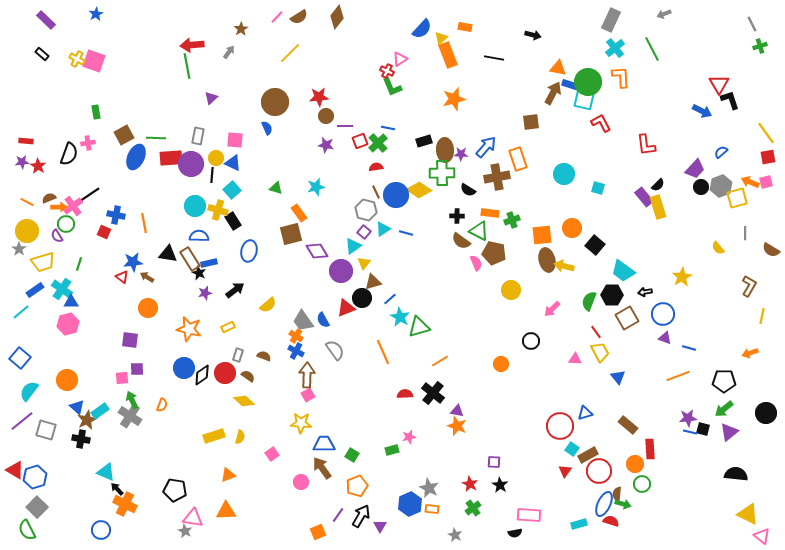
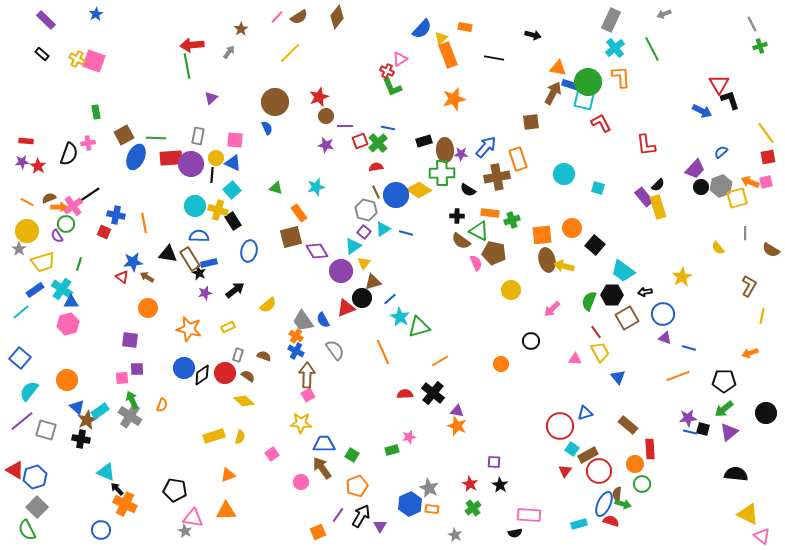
red star at (319, 97): rotated 18 degrees counterclockwise
brown square at (291, 234): moved 3 px down
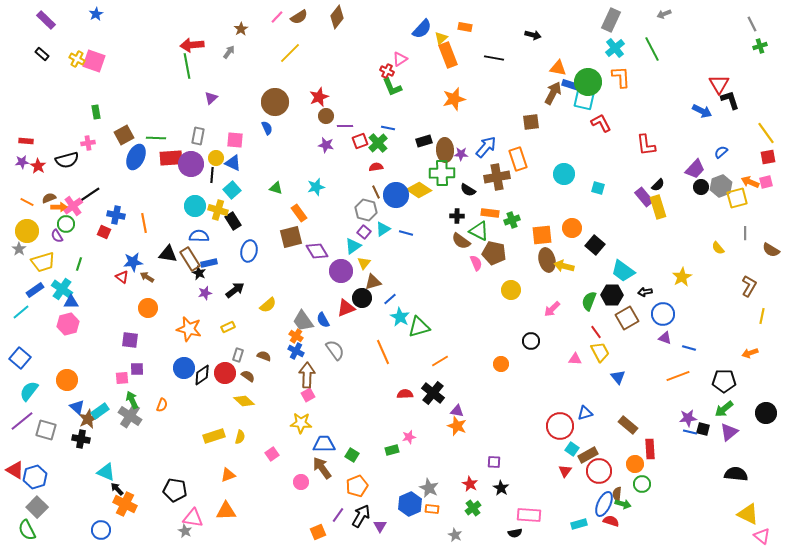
black semicircle at (69, 154): moved 2 px left, 6 px down; rotated 55 degrees clockwise
brown star at (87, 420): moved 1 px right, 1 px up
black star at (500, 485): moved 1 px right, 3 px down
